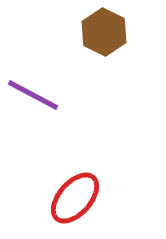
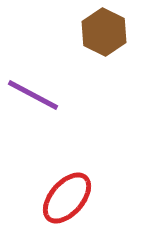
red ellipse: moved 8 px left
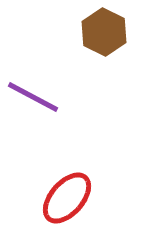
purple line: moved 2 px down
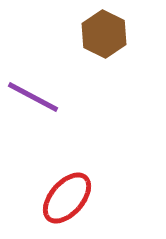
brown hexagon: moved 2 px down
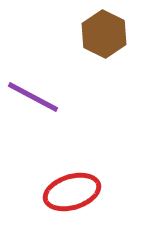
red ellipse: moved 5 px right, 6 px up; rotated 32 degrees clockwise
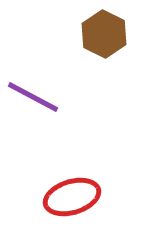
red ellipse: moved 5 px down
